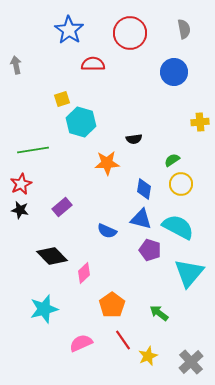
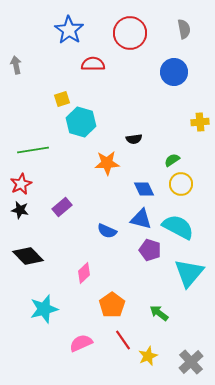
blue diamond: rotated 35 degrees counterclockwise
black diamond: moved 24 px left
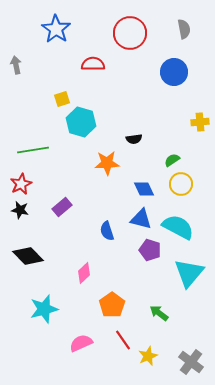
blue star: moved 13 px left, 1 px up
blue semicircle: rotated 48 degrees clockwise
gray cross: rotated 10 degrees counterclockwise
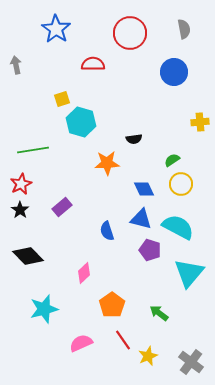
black star: rotated 24 degrees clockwise
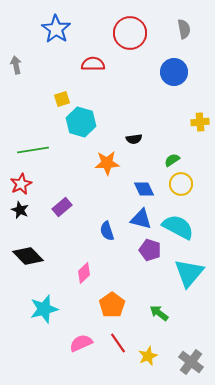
black star: rotated 12 degrees counterclockwise
red line: moved 5 px left, 3 px down
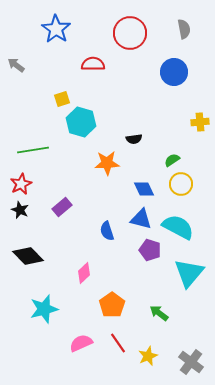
gray arrow: rotated 42 degrees counterclockwise
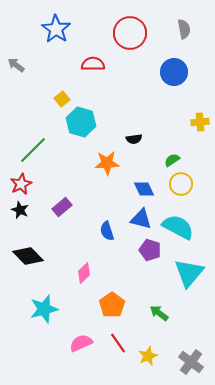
yellow square: rotated 21 degrees counterclockwise
green line: rotated 36 degrees counterclockwise
